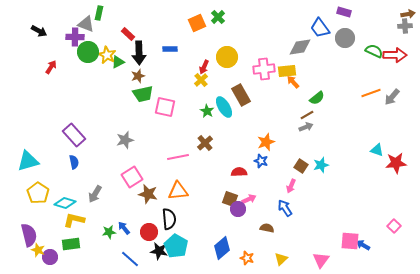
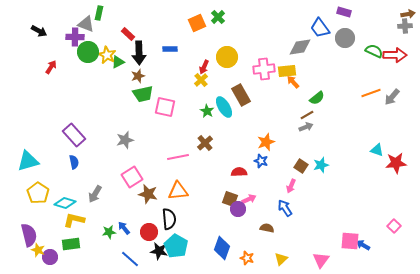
blue diamond at (222, 248): rotated 30 degrees counterclockwise
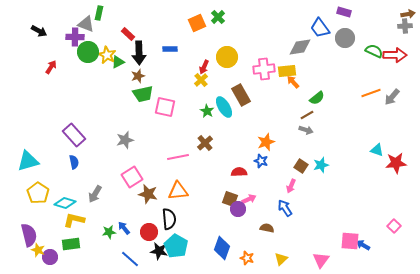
gray arrow at (306, 127): moved 3 px down; rotated 40 degrees clockwise
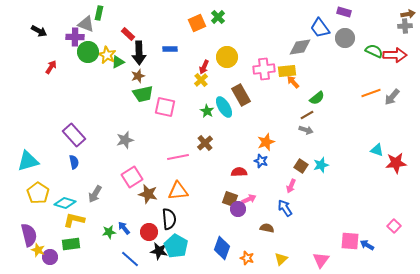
blue arrow at (363, 245): moved 4 px right
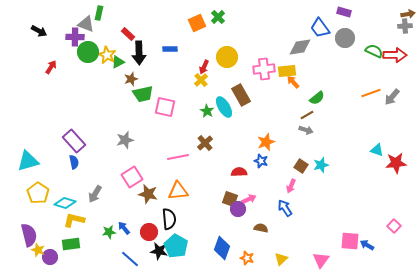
brown star at (138, 76): moved 7 px left, 3 px down
purple rectangle at (74, 135): moved 6 px down
brown semicircle at (267, 228): moved 6 px left
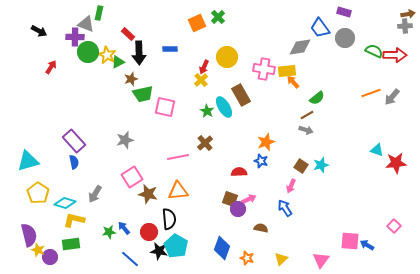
pink cross at (264, 69): rotated 15 degrees clockwise
